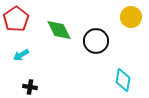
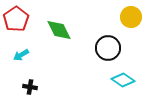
black circle: moved 12 px right, 7 px down
cyan diamond: rotated 65 degrees counterclockwise
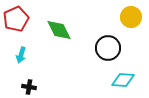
red pentagon: rotated 10 degrees clockwise
cyan arrow: rotated 42 degrees counterclockwise
cyan diamond: rotated 30 degrees counterclockwise
black cross: moved 1 px left
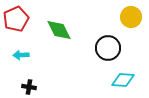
cyan arrow: rotated 70 degrees clockwise
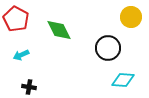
red pentagon: rotated 20 degrees counterclockwise
cyan arrow: rotated 21 degrees counterclockwise
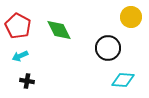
red pentagon: moved 2 px right, 7 px down
cyan arrow: moved 1 px left, 1 px down
black cross: moved 2 px left, 6 px up
